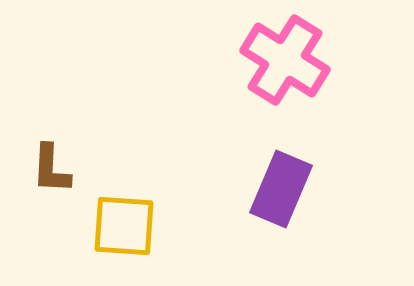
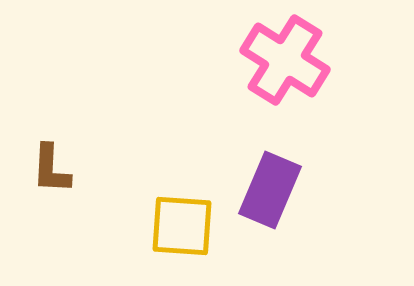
purple rectangle: moved 11 px left, 1 px down
yellow square: moved 58 px right
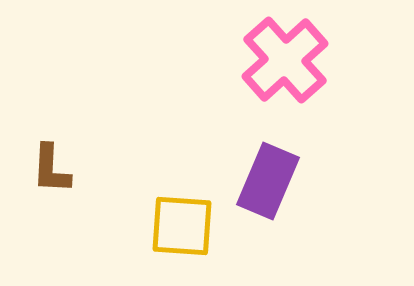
pink cross: rotated 16 degrees clockwise
purple rectangle: moved 2 px left, 9 px up
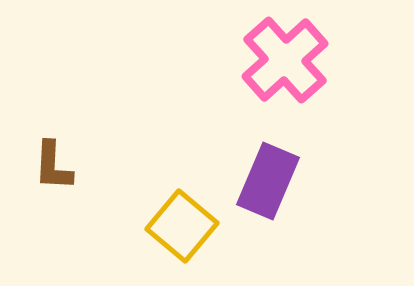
brown L-shape: moved 2 px right, 3 px up
yellow square: rotated 36 degrees clockwise
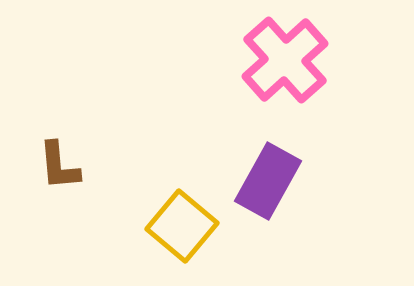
brown L-shape: moved 6 px right; rotated 8 degrees counterclockwise
purple rectangle: rotated 6 degrees clockwise
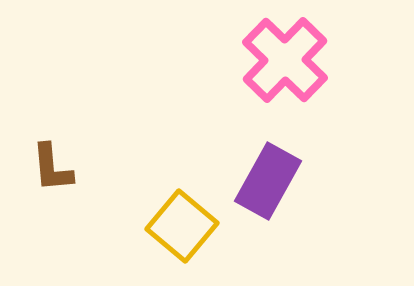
pink cross: rotated 4 degrees counterclockwise
brown L-shape: moved 7 px left, 2 px down
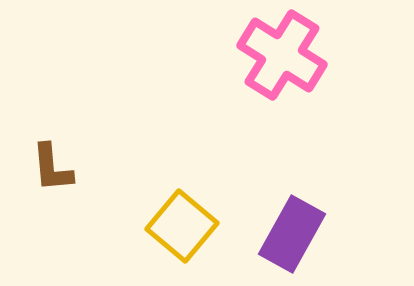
pink cross: moved 3 px left, 5 px up; rotated 12 degrees counterclockwise
purple rectangle: moved 24 px right, 53 px down
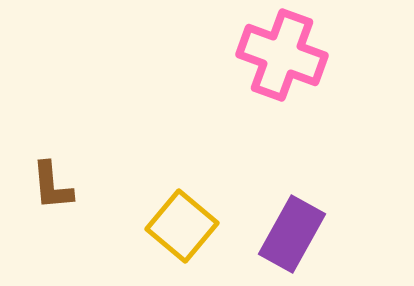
pink cross: rotated 12 degrees counterclockwise
brown L-shape: moved 18 px down
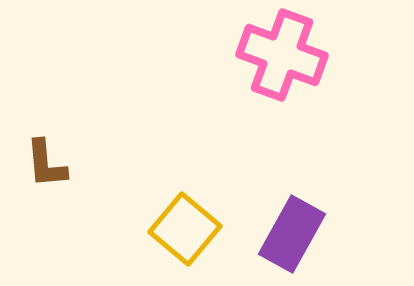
brown L-shape: moved 6 px left, 22 px up
yellow square: moved 3 px right, 3 px down
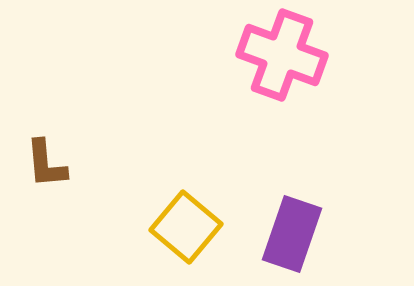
yellow square: moved 1 px right, 2 px up
purple rectangle: rotated 10 degrees counterclockwise
